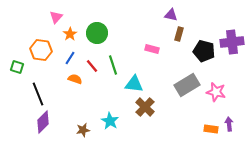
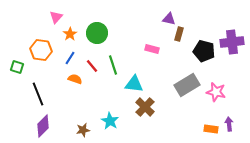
purple triangle: moved 2 px left, 4 px down
purple diamond: moved 4 px down
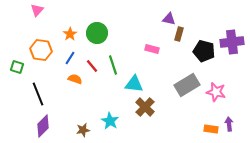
pink triangle: moved 19 px left, 7 px up
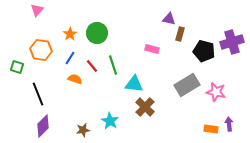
brown rectangle: moved 1 px right
purple cross: rotated 10 degrees counterclockwise
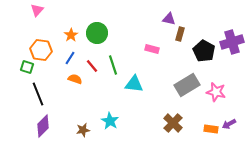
orange star: moved 1 px right, 1 px down
black pentagon: rotated 15 degrees clockwise
green square: moved 10 px right
brown cross: moved 28 px right, 16 px down
purple arrow: rotated 112 degrees counterclockwise
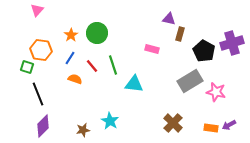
purple cross: moved 1 px down
gray rectangle: moved 3 px right, 4 px up
purple arrow: moved 1 px down
orange rectangle: moved 1 px up
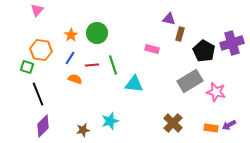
red line: moved 1 px up; rotated 56 degrees counterclockwise
cyan star: rotated 24 degrees clockwise
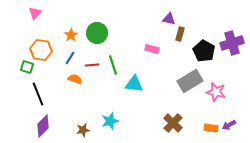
pink triangle: moved 2 px left, 3 px down
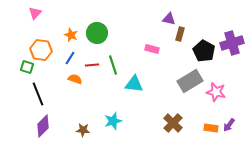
orange star: rotated 16 degrees counterclockwise
cyan star: moved 3 px right
purple arrow: rotated 24 degrees counterclockwise
brown star: rotated 16 degrees clockwise
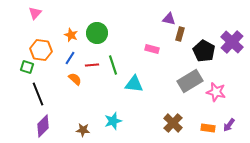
purple cross: moved 1 px up; rotated 30 degrees counterclockwise
orange semicircle: rotated 24 degrees clockwise
orange rectangle: moved 3 px left
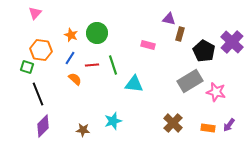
pink rectangle: moved 4 px left, 4 px up
